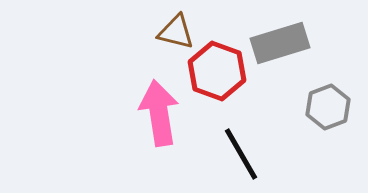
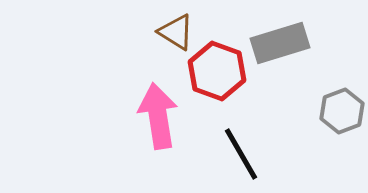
brown triangle: rotated 18 degrees clockwise
gray hexagon: moved 14 px right, 4 px down
pink arrow: moved 1 px left, 3 px down
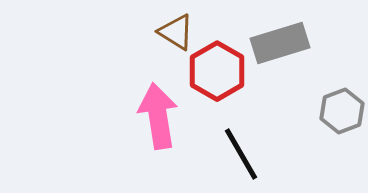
red hexagon: rotated 10 degrees clockwise
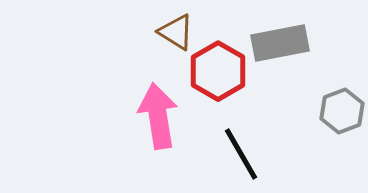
gray rectangle: rotated 6 degrees clockwise
red hexagon: moved 1 px right
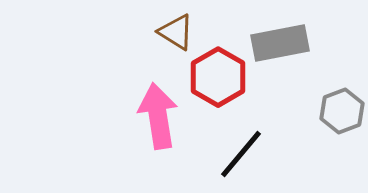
red hexagon: moved 6 px down
black line: rotated 70 degrees clockwise
